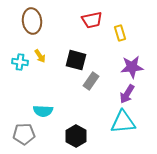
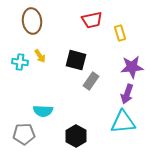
purple arrow: rotated 12 degrees counterclockwise
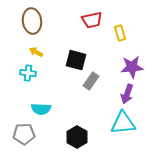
yellow arrow: moved 4 px left, 4 px up; rotated 152 degrees clockwise
cyan cross: moved 8 px right, 11 px down
cyan semicircle: moved 2 px left, 2 px up
cyan triangle: moved 1 px down
black hexagon: moved 1 px right, 1 px down
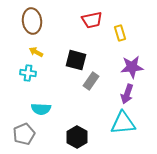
gray pentagon: rotated 20 degrees counterclockwise
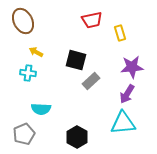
brown ellipse: moved 9 px left; rotated 20 degrees counterclockwise
gray rectangle: rotated 12 degrees clockwise
purple arrow: rotated 12 degrees clockwise
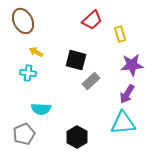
red trapezoid: rotated 30 degrees counterclockwise
yellow rectangle: moved 1 px down
purple star: moved 2 px up
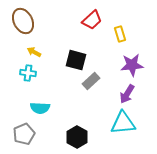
yellow arrow: moved 2 px left
cyan semicircle: moved 1 px left, 1 px up
